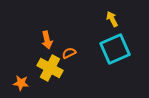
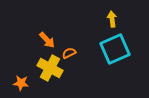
yellow arrow: rotated 21 degrees clockwise
orange arrow: rotated 30 degrees counterclockwise
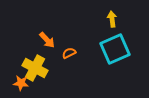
yellow cross: moved 15 px left
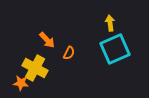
yellow arrow: moved 2 px left, 4 px down
orange semicircle: rotated 144 degrees clockwise
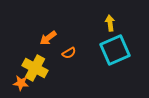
orange arrow: moved 1 px right, 2 px up; rotated 96 degrees clockwise
cyan square: moved 1 px down
orange semicircle: rotated 32 degrees clockwise
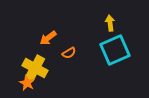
orange star: moved 6 px right; rotated 21 degrees clockwise
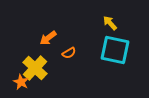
yellow arrow: rotated 35 degrees counterclockwise
cyan square: rotated 36 degrees clockwise
yellow cross: rotated 15 degrees clockwise
orange star: moved 6 px left, 1 px up
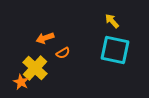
yellow arrow: moved 2 px right, 2 px up
orange arrow: moved 3 px left; rotated 18 degrees clockwise
orange semicircle: moved 6 px left
